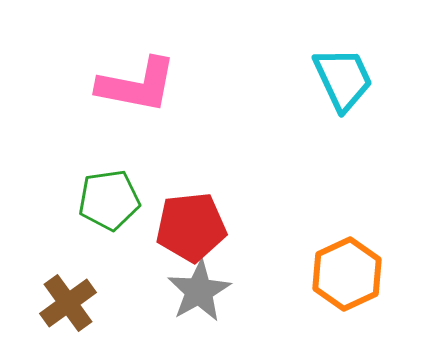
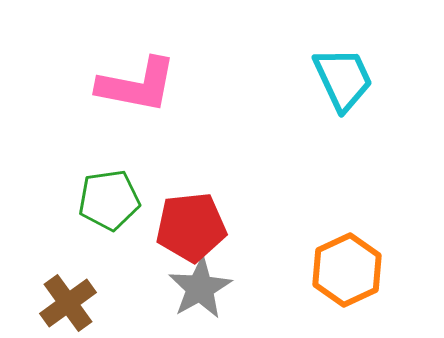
orange hexagon: moved 4 px up
gray star: moved 1 px right, 3 px up
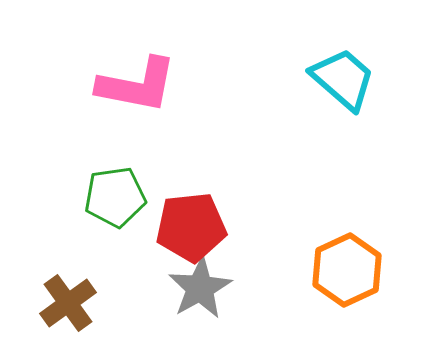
cyan trapezoid: rotated 24 degrees counterclockwise
green pentagon: moved 6 px right, 3 px up
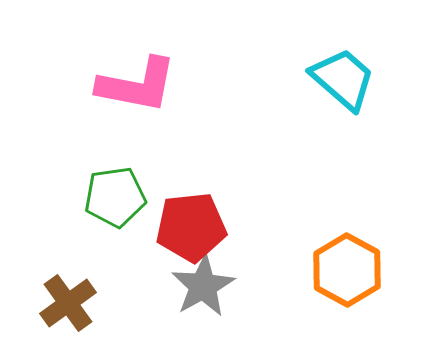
orange hexagon: rotated 6 degrees counterclockwise
gray star: moved 3 px right, 2 px up
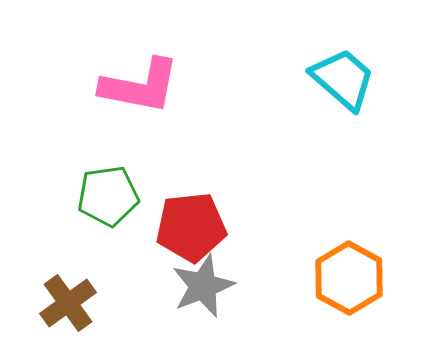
pink L-shape: moved 3 px right, 1 px down
green pentagon: moved 7 px left, 1 px up
orange hexagon: moved 2 px right, 8 px down
gray star: rotated 8 degrees clockwise
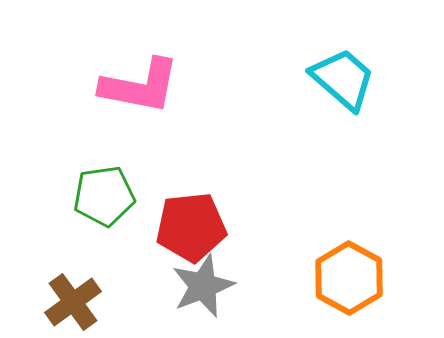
green pentagon: moved 4 px left
brown cross: moved 5 px right, 1 px up
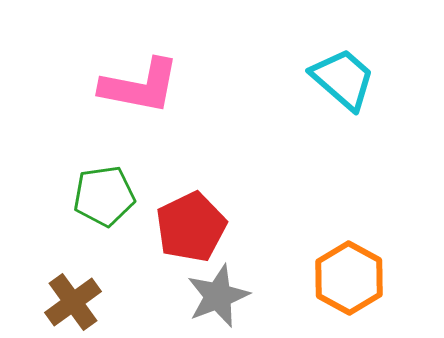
red pentagon: rotated 20 degrees counterclockwise
gray star: moved 15 px right, 10 px down
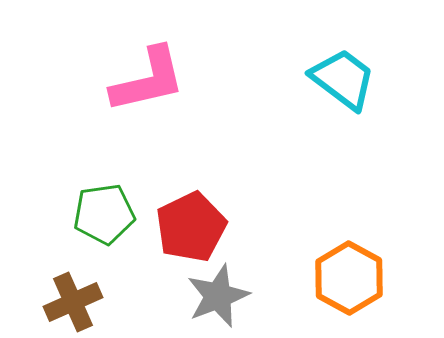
cyan trapezoid: rotated 4 degrees counterclockwise
pink L-shape: moved 8 px right, 6 px up; rotated 24 degrees counterclockwise
green pentagon: moved 18 px down
brown cross: rotated 12 degrees clockwise
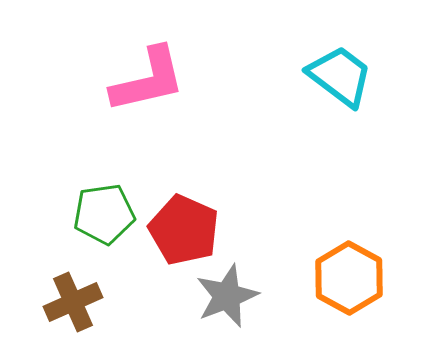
cyan trapezoid: moved 3 px left, 3 px up
red pentagon: moved 7 px left, 3 px down; rotated 22 degrees counterclockwise
gray star: moved 9 px right
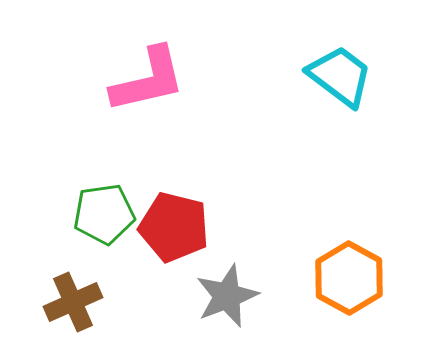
red pentagon: moved 10 px left, 3 px up; rotated 10 degrees counterclockwise
